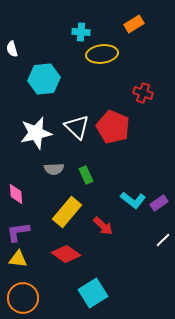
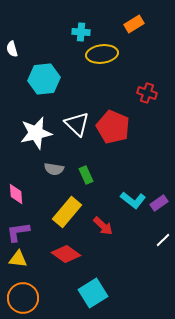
red cross: moved 4 px right
white triangle: moved 3 px up
gray semicircle: rotated 12 degrees clockwise
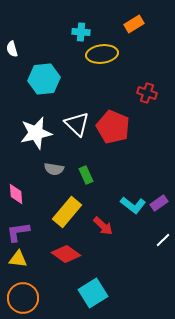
cyan L-shape: moved 5 px down
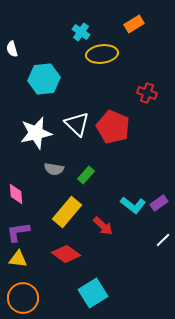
cyan cross: rotated 30 degrees clockwise
green rectangle: rotated 66 degrees clockwise
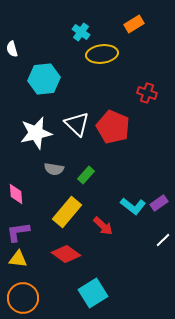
cyan L-shape: moved 1 px down
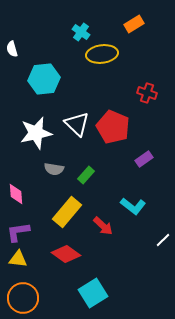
purple rectangle: moved 15 px left, 44 px up
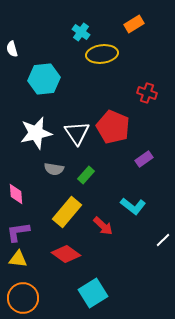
white triangle: moved 9 px down; rotated 12 degrees clockwise
